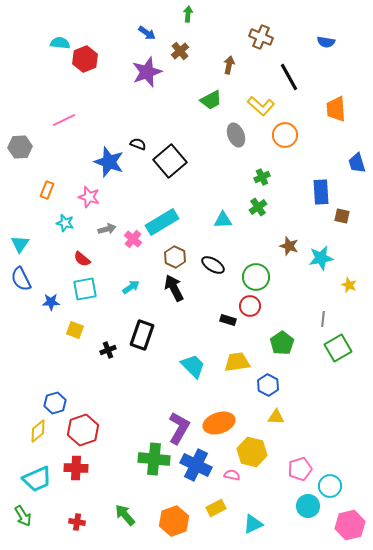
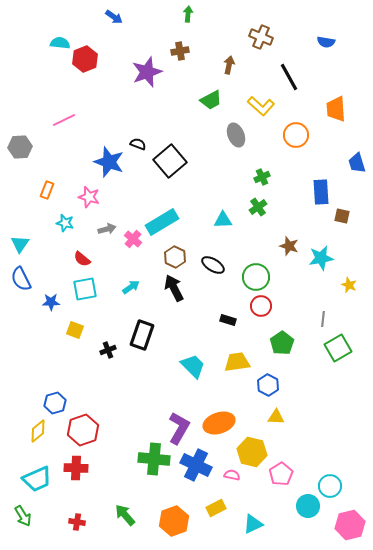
blue arrow at (147, 33): moved 33 px left, 16 px up
brown cross at (180, 51): rotated 30 degrees clockwise
orange circle at (285, 135): moved 11 px right
red circle at (250, 306): moved 11 px right
pink pentagon at (300, 469): moved 19 px left, 5 px down; rotated 15 degrees counterclockwise
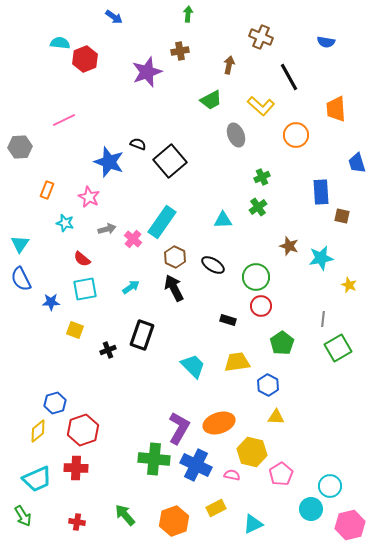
pink star at (89, 197): rotated 10 degrees clockwise
cyan rectangle at (162, 222): rotated 24 degrees counterclockwise
cyan circle at (308, 506): moved 3 px right, 3 px down
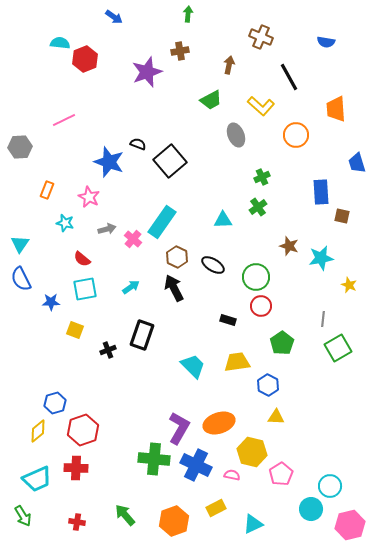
brown hexagon at (175, 257): moved 2 px right
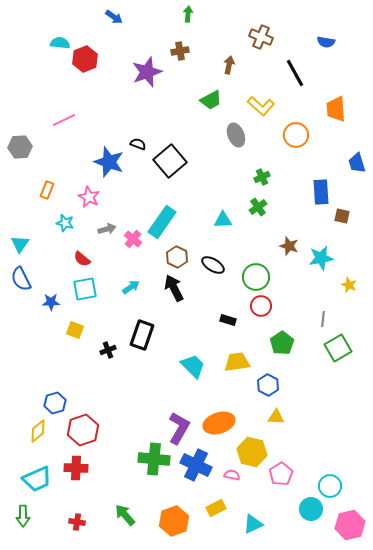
black line at (289, 77): moved 6 px right, 4 px up
green arrow at (23, 516): rotated 30 degrees clockwise
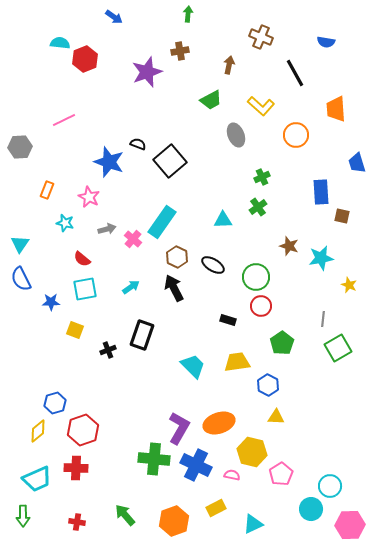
pink hexagon at (350, 525): rotated 12 degrees clockwise
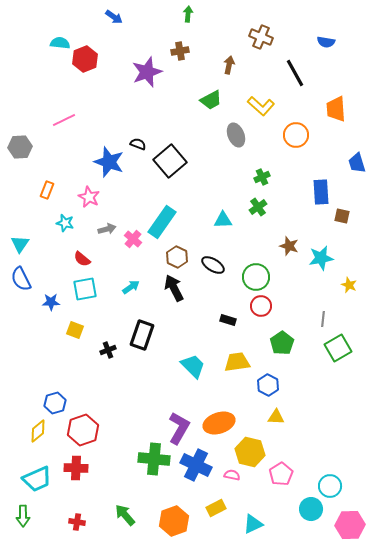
yellow hexagon at (252, 452): moved 2 px left
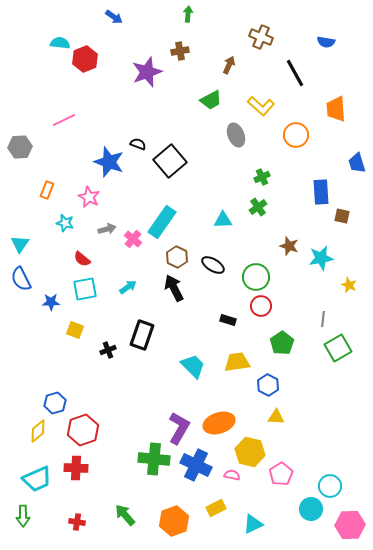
brown arrow at (229, 65): rotated 12 degrees clockwise
cyan arrow at (131, 287): moved 3 px left
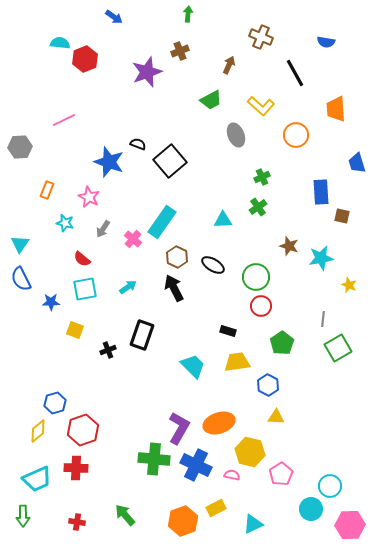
brown cross at (180, 51): rotated 12 degrees counterclockwise
gray arrow at (107, 229): moved 4 px left; rotated 138 degrees clockwise
black rectangle at (228, 320): moved 11 px down
orange hexagon at (174, 521): moved 9 px right
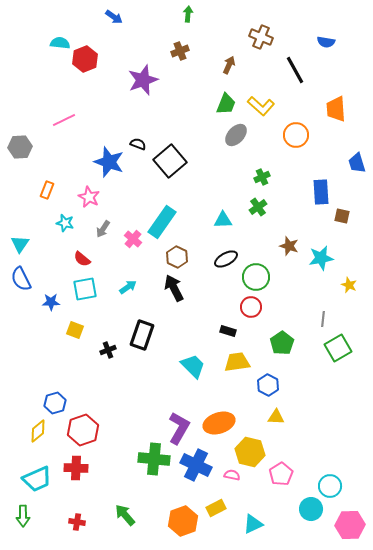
purple star at (147, 72): moved 4 px left, 8 px down
black line at (295, 73): moved 3 px up
green trapezoid at (211, 100): moved 15 px right, 4 px down; rotated 40 degrees counterclockwise
gray ellipse at (236, 135): rotated 65 degrees clockwise
black ellipse at (213, 265): moved 13 px right, 6 px up; rotated 60 degrees counterclockwise
red circle at (261, 306): moved 10 px left, 1 px down
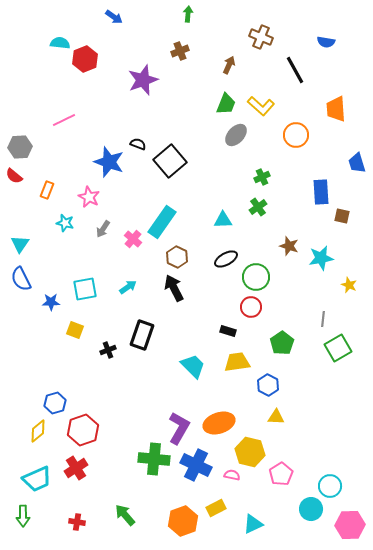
red semicircle at (82, 259): moved 68 px left, 83 px up
red cross at (76, 468): rotated 35 degrees counterclockwise
